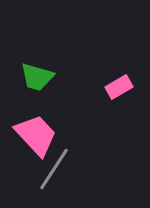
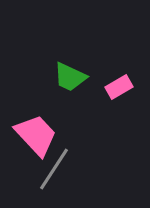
green trapezoid: moved 33 px right; rotated 9 degrees clockwise
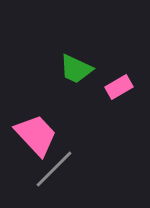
green trapezoid: moved 6 px right, 8 px up
gray line: rotated 12 degrees clockwise
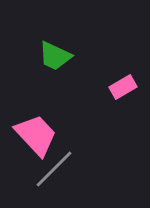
green trapezoid: moved 21 px left, 13 px up
pink rectangle: moved 4 px right
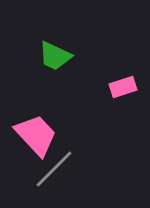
pink rectangle: rotated 12 degrees clockwise
